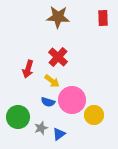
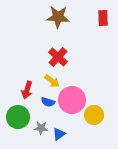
red arrow: moved 1 px left, 21 px down
gray star: rotated 24 degrees clockwise
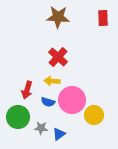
yellow arrow: rotated 147 degrees clockwise
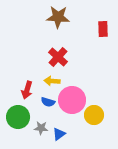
red rectangle: moved 11 px down
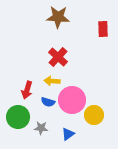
blue triangle: moved 9 px right
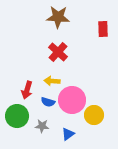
red cross: moved 5 px up
green circle: moved 1 px left, 1 px up
gray star: moved 1 px right, 2 px up
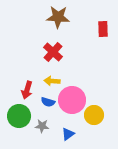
red cross: moved 5 px left
green circle: moved 2 px right
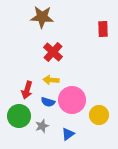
brown star: moved 16 px left
yellow arrow: moved 1 px left, 1 px up
yellow circle: moved 5 px right
gray star: rotated 24 degrees counterclockwise
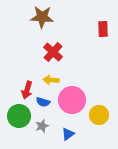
blue semicircle: moved 5 px left
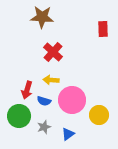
blue semicircle: moved 1 px right, 1 px up
gray star: moved 2 px right, 1 px down
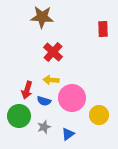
pink circle: moved 2 px up
